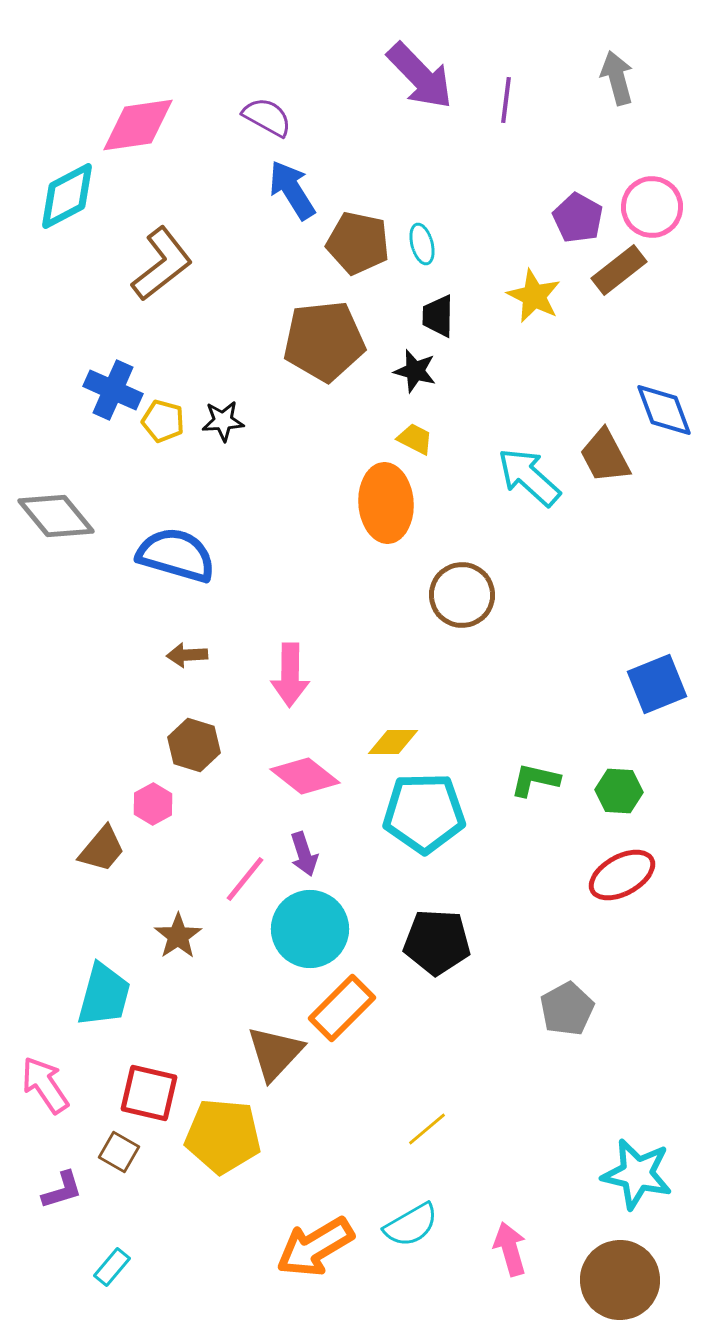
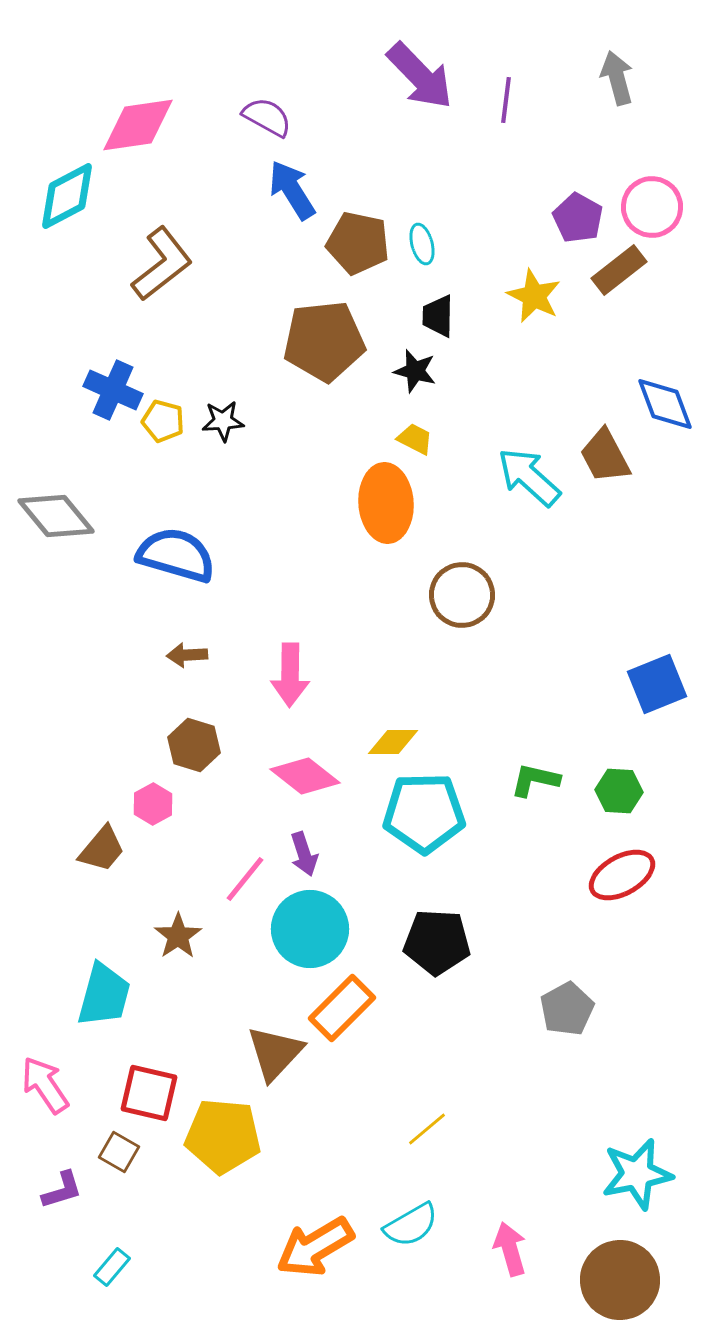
blue diamond at (664, 410): moved 1 px right, 6 px up
cyan star at (637, 1174): rotated 24 degrees counterclockwise
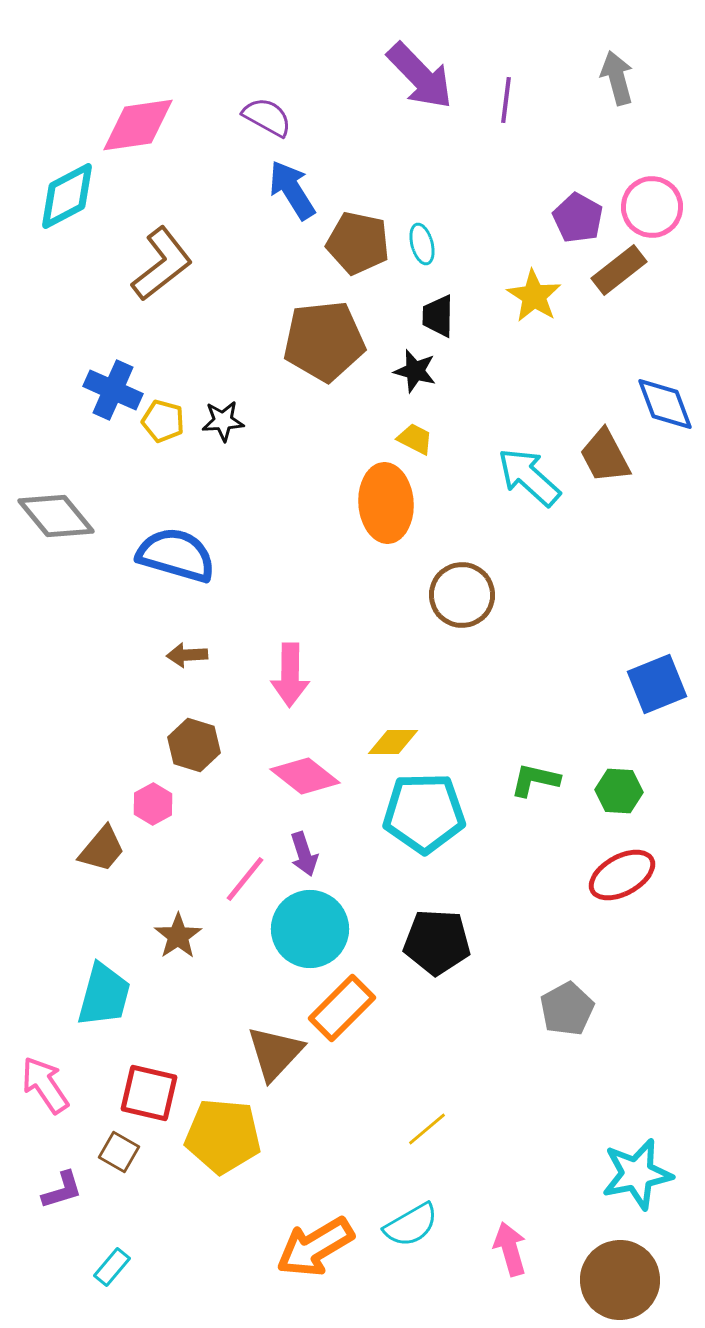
yellow star at (534, 296): rotated 6 degrees clockwise
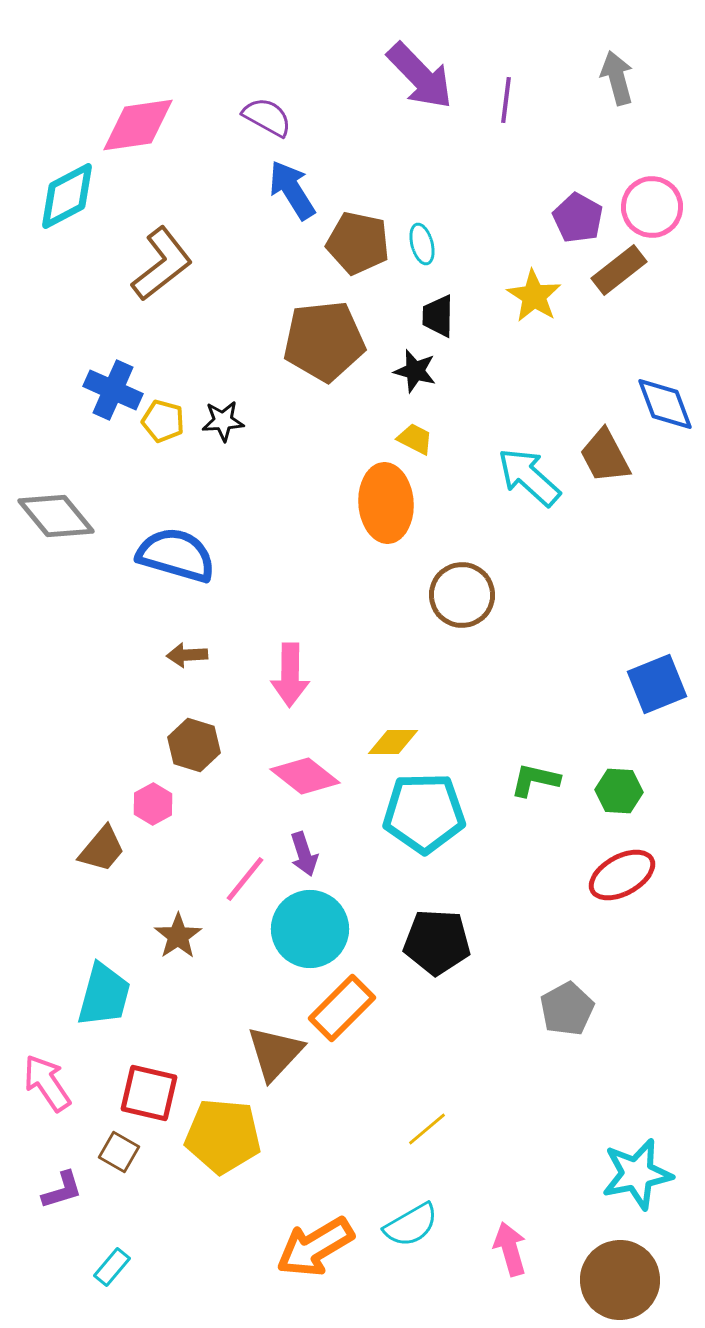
pink arrow at (45, 1085): moved 2 px right, 2 px up
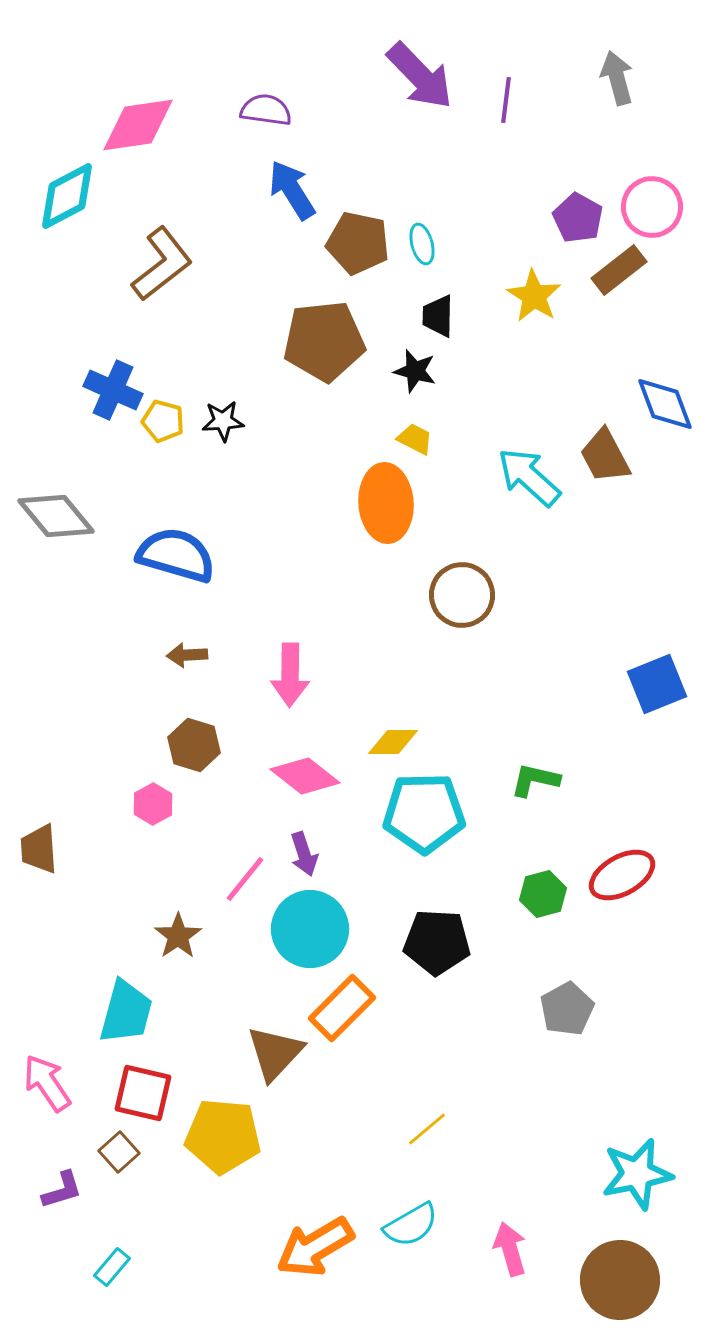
purple semicircle at (267, 117): moved 1 px left, 7 px up; rotated 21 degrees counterclockwise
green hexagon at (619, 791): moved 76 px left, 103 px down; rotated 18 degrees counterclockwise
brown trapezoid at (102, 849): moved 63 px left; rotated 136 degrees clockwise
cyan trapezoid at (104, 995): moved 22 px right, 17 px down
red square at (149, 1093): moved 6 px left
brown square at (119, 1152): rotated 18 degrees clockwise
